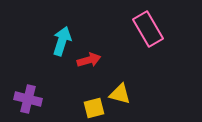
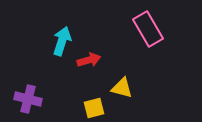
yellow triangle: moved 2 px right, 6 px up
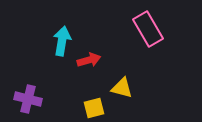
cyan arrow: rotated 8 degrees counterclockwise
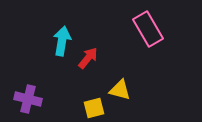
red arrow: moved 1 px left, 2 px up; rotated 35 degrees counterclockwise
yellow triangle: moved 2 px left, 2 px down
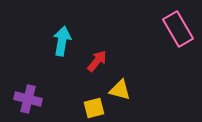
pink rectangle: moved 30 px right
red arrow: moved 9 px right, 3 px down
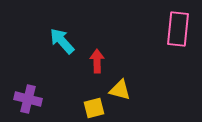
pink rectangle: rotated 36 degrees clockwise
cyan arrow: rotated 52 degrees counterclockwise
red arrow: rotated 40 degrees counterclockwise
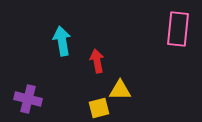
cyan arrow: rotated 32 degrees clockwise
red arrow: rotated 10 degrees counterclockwise
yellow triangle: rotated 15 degrees counterclockwise
yellow square: moved 5 px right
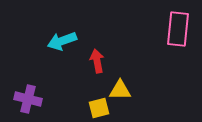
cyan arrow: rotated 100 degrees counterclockwise
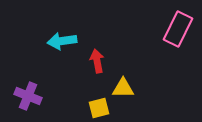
pink rectangle: rotated 20 degrees clockwise
cyan arrow: rotated 12 degrees clockwise
yellow triangle: moved 3 px right, 2 px up
purple cross: moved 3 px up; rotated 8 degrees clockwise
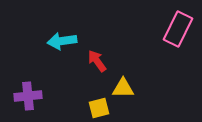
red arrow: rotated 25 degrees counterclockwise
purple cross: rotated 28 degrees counterclockwise
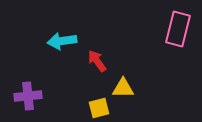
pink rectangle: rotated 12 degrees counterclockwise
